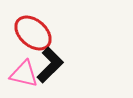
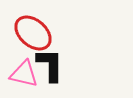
black L-shape: rotated 45 degrees counterclockwise
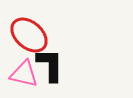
red ellipse: moved 4 px left, 2 px down
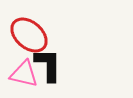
black L-shape: moved 2 px left
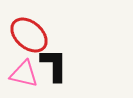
black L-shape: moved 6 px right
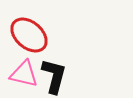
black L-shape: moved 11 px down; rotated 15 degrees clockwise
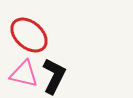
black L-shape: rotated 12 degrees clockwise
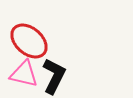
red ellipse: moved 6 px down
